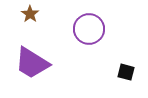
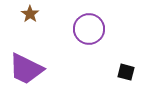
purple trapezoid: moved 6 px left, 6 px down; rotated 6 degrees counterclockwise
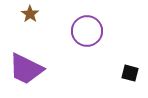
purple circle: moved 2 px left, 2 px down
black square: moved 4 px right, 1 px down
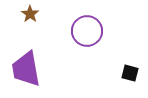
purple trapezoid: rotated 54 degrees clockwise
